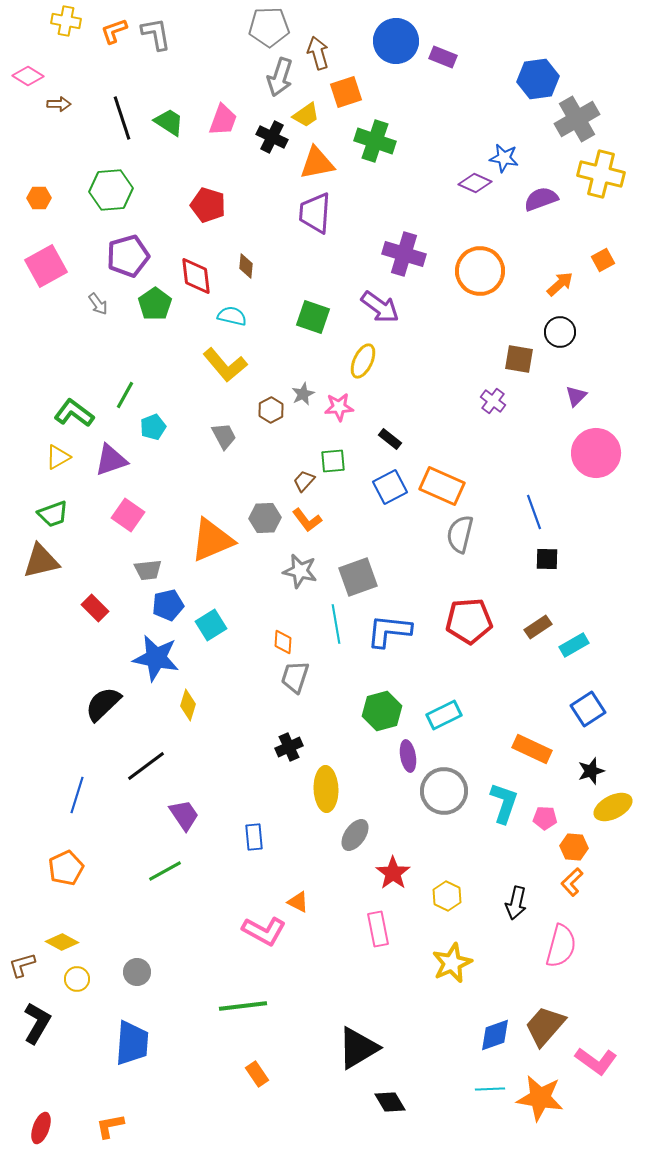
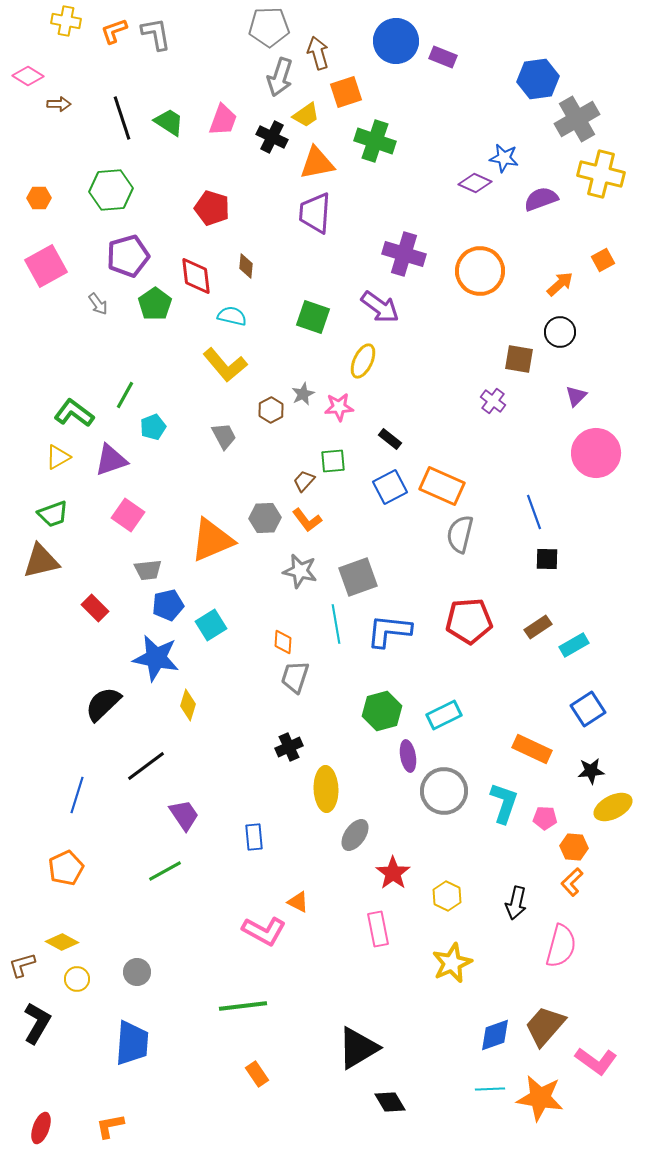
red pentagon at (208, 205): moved 4 px right, 3 px down
black star at (591, 771): rotated 12 degrees clockwise
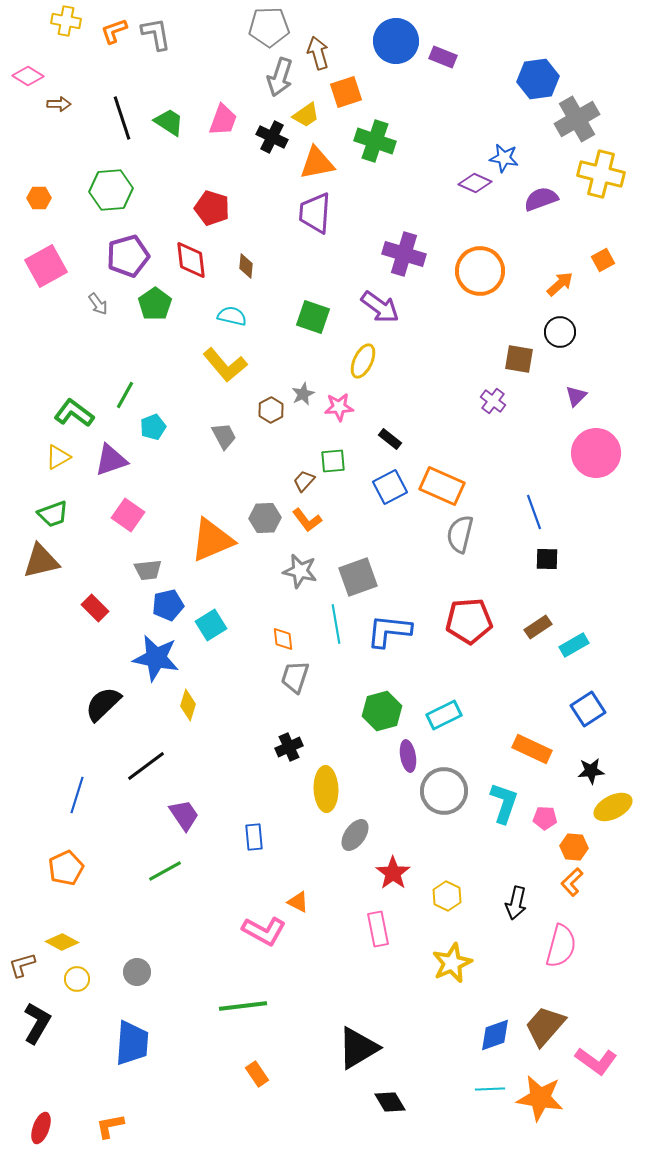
red diamond at (196, 276): moved 5 px left, 16 px up
orange diamond at (283, 642): moved 3 px up; rotated 10 degrees counterclockwise
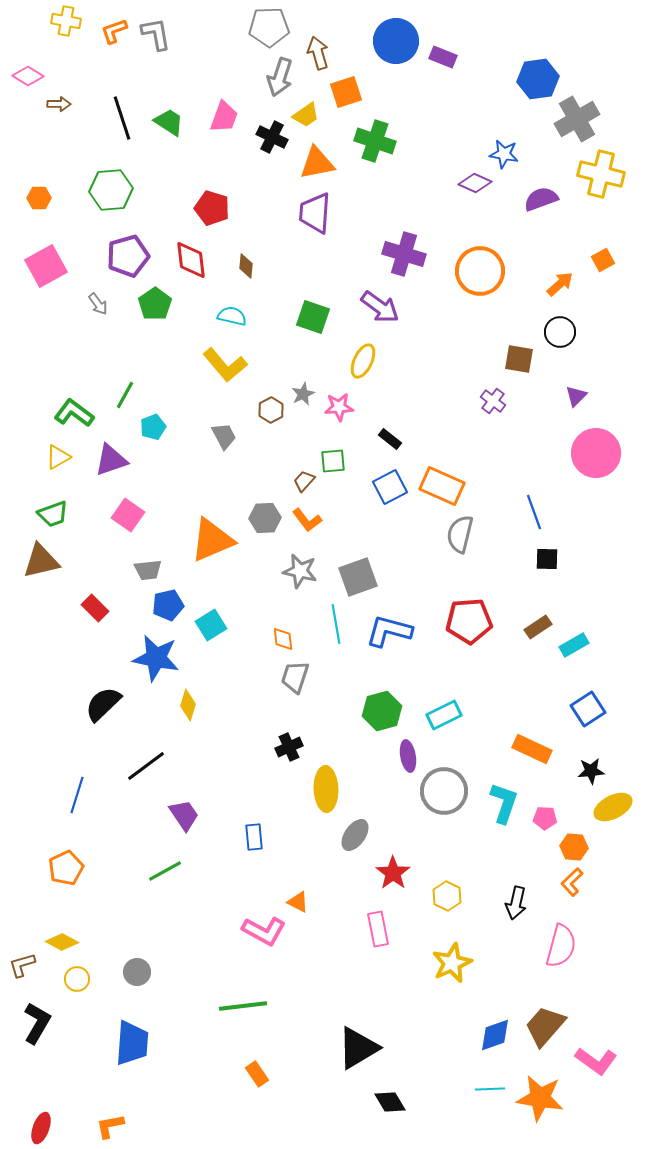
pink trapezoid at (223, 120): moved 1 px right, 3 px up
blue star at (504, 158): moved 4 px up
blue L-shape at (389, 631): rotated 9 degrees clockwise
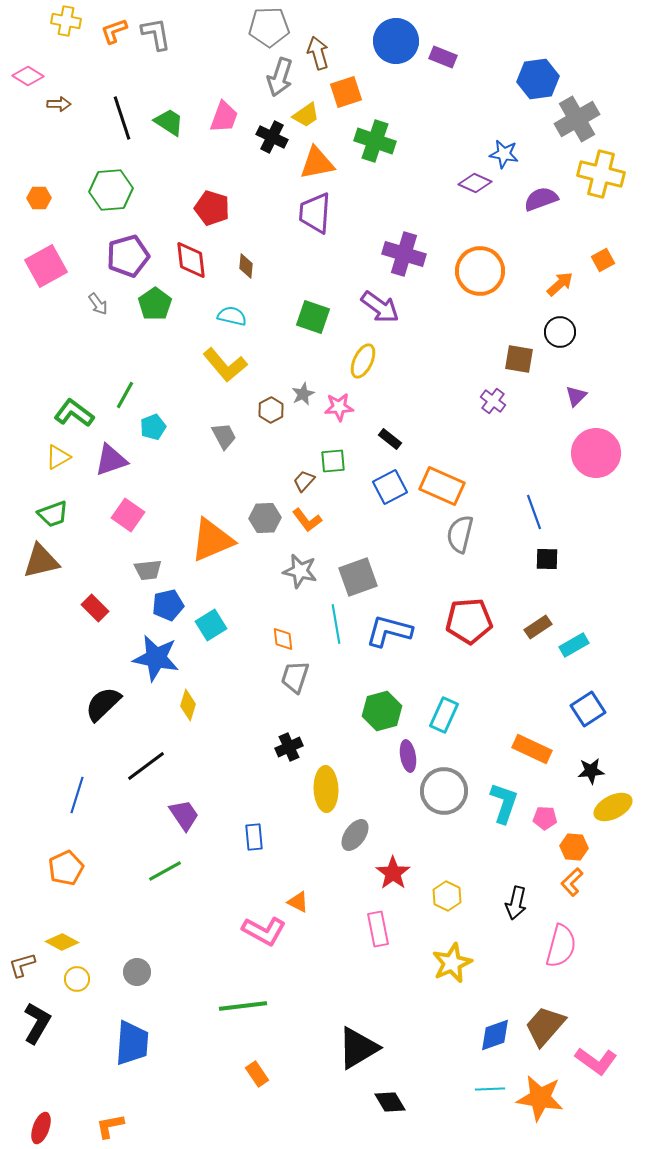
cyan rectangle at (444, 715): rotated 40 degrees counterclockwise
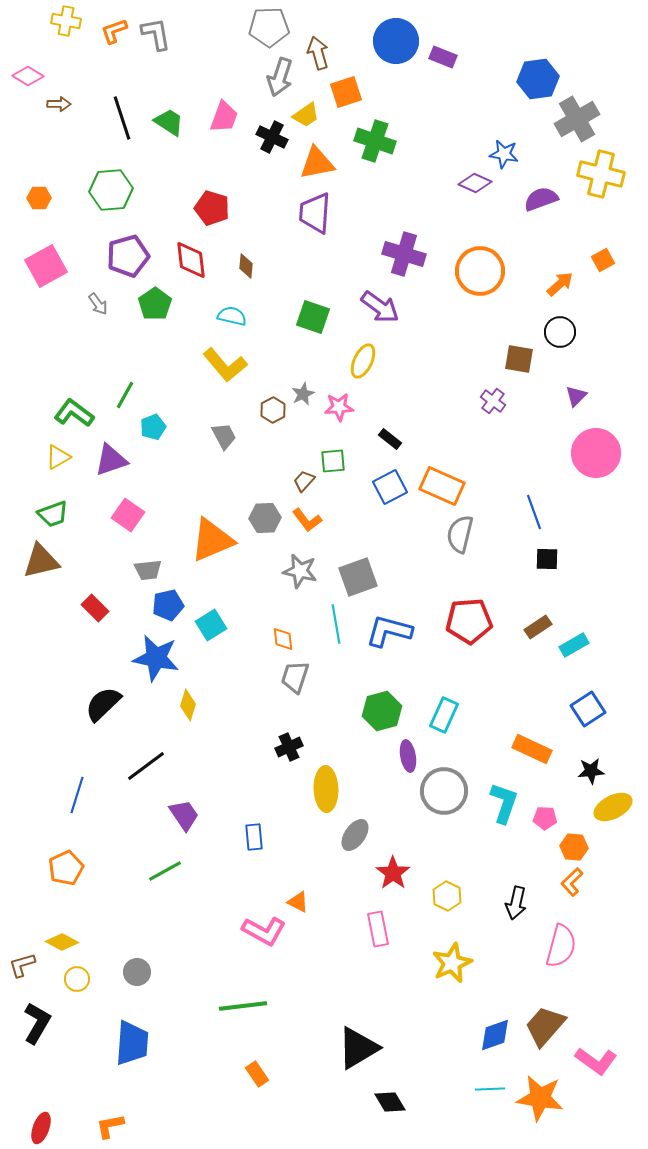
brown hexagon at (271, 410): moved 2 px right
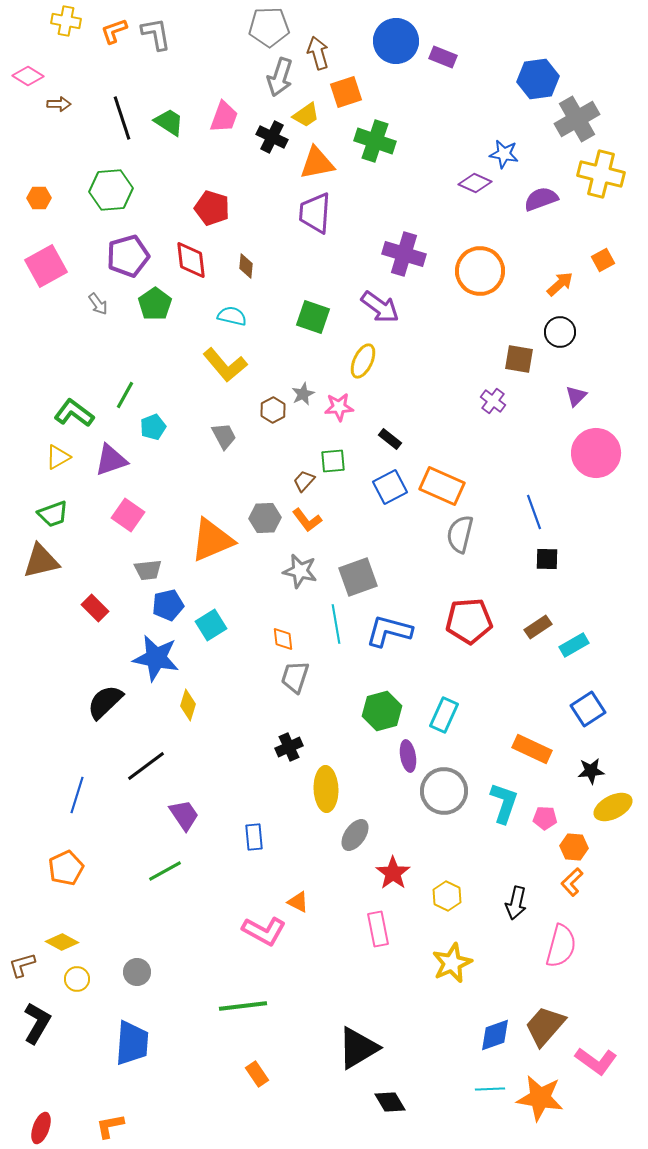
black semicircle at (103, 704): moved 2 px right, 2 px up
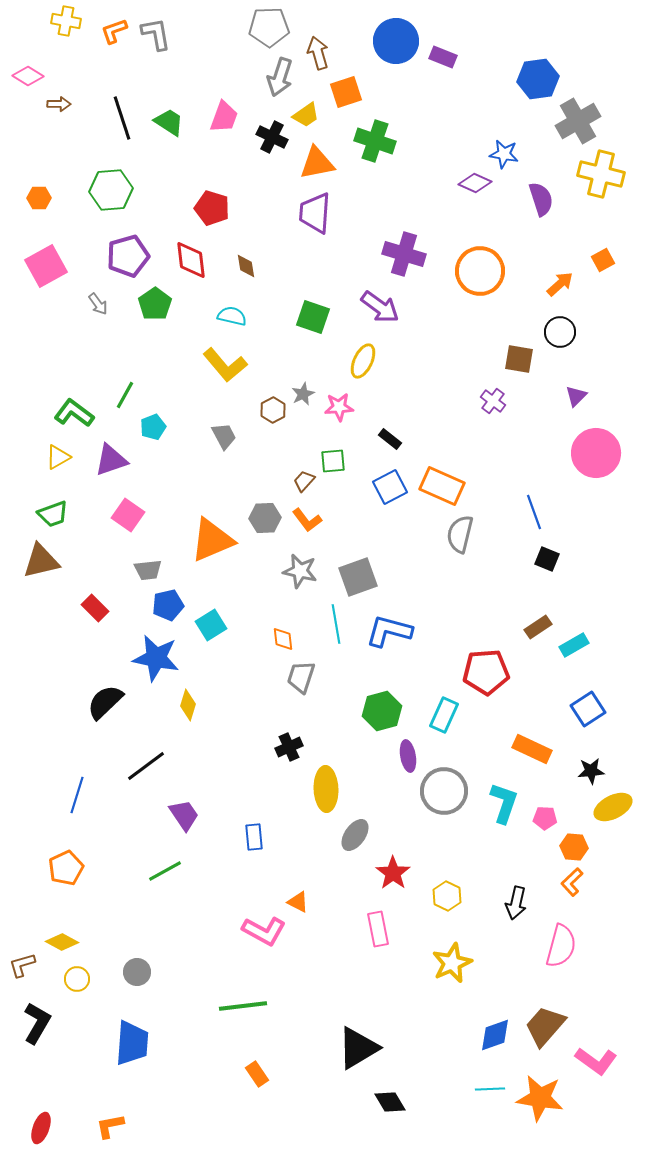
gray cross at (577, 119): moved 1 px right, 2 px down
purple semicircle at (541, 199): rotated 92 degrees clockwise
brown diamond at (246, 266): rotated 15 degrees counterclockwise
black square at (547, 559): rotated 20 degrees clockwise
red pentagon at (469, 621): moved 17 px right, 51 px down
gray trapezoid at (295, 677): moved 6 px right
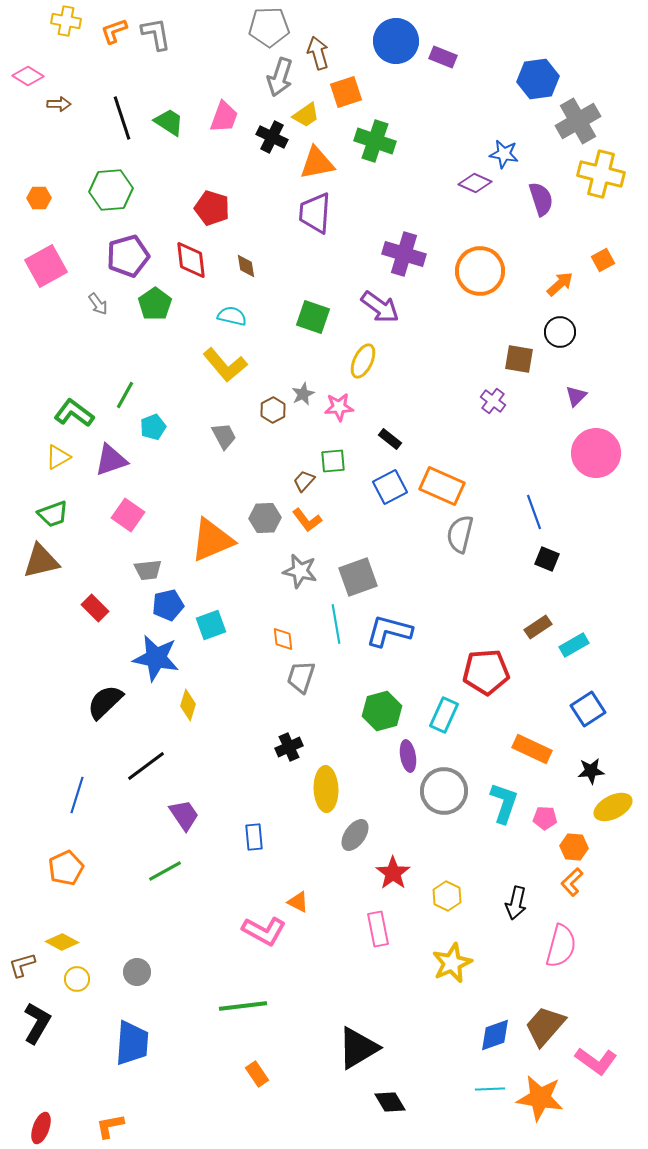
cyan square at (211, 625): rotated 12 degrees clockwise
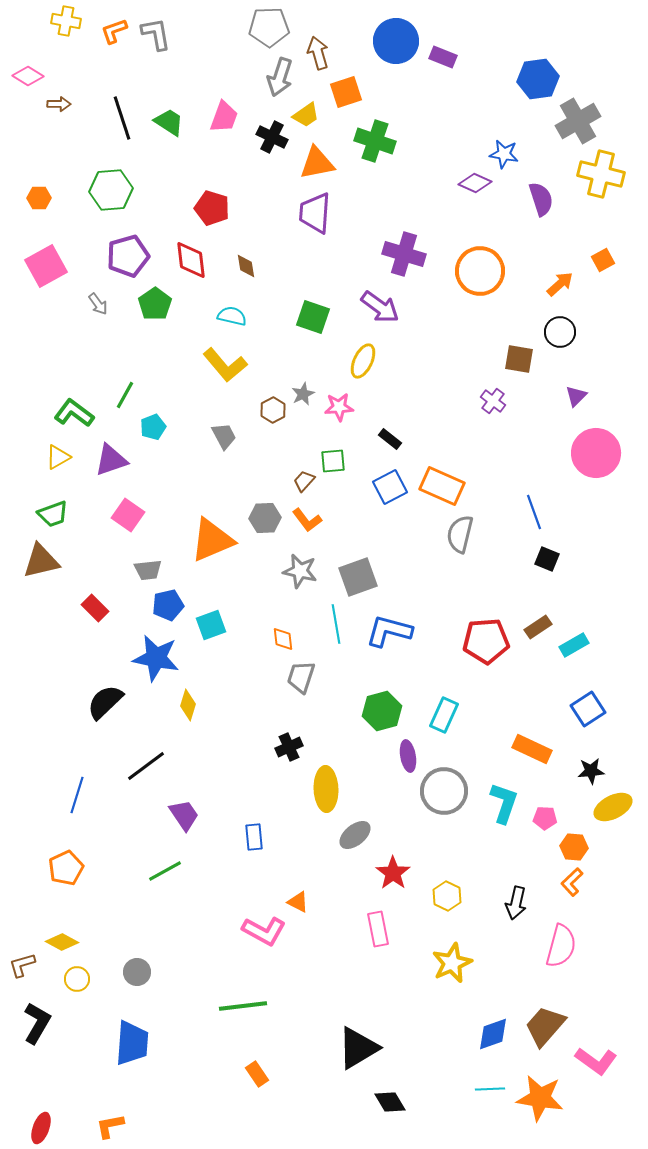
red pentagon at (486, 672): moved 31 px up
gray ellipse at (355, 835): rotated 16 degrees clockwise
blue diamond at (495, 1035): moved 2 px left, 1 px up
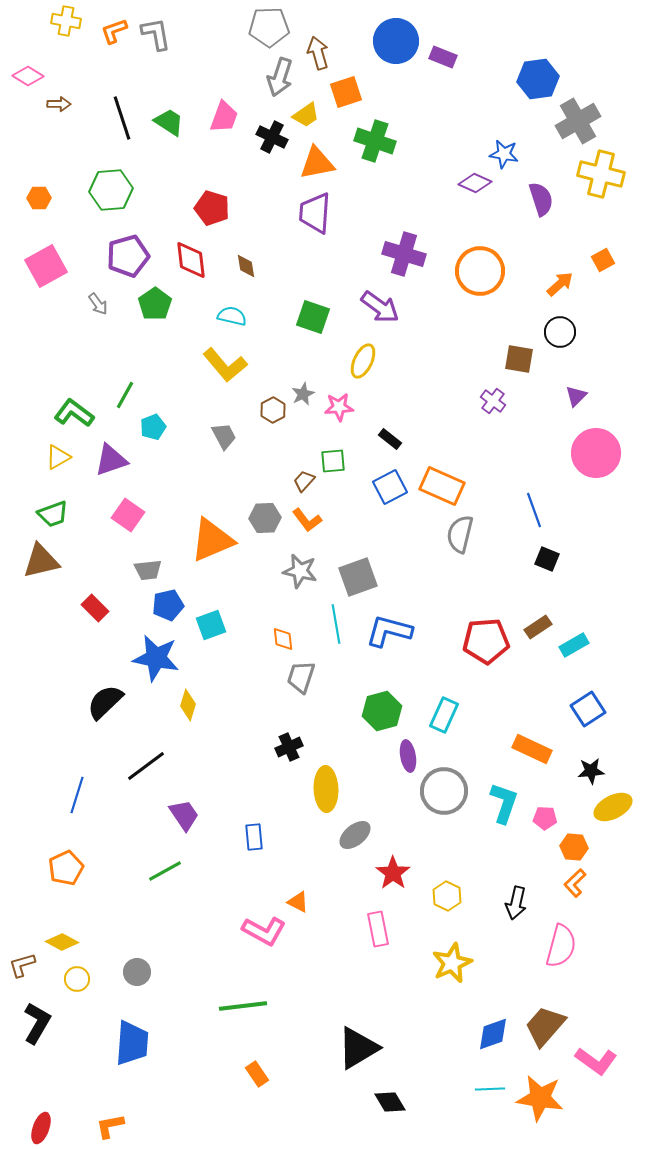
blue line at (534, 512): moved 2 px up
orange L-shape at (572, 882): moved 3 px right, 1 px down
